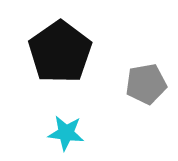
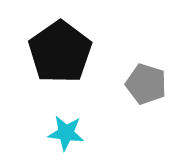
gray pentagon: rotated 27 degrees clockwise
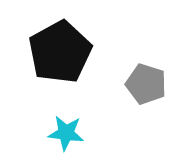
black pentagon: rotated 6 degrees clockwise
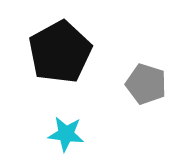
cyan star: moved 1 px down
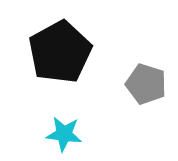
cyan star: moved 2 px left
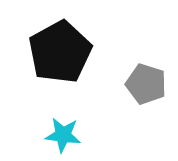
cyan star: moved 1 px left, 1 px down
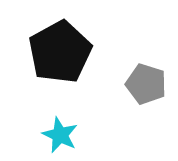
cyan star: moved 3 px left; rotated 18 degrees clockwise
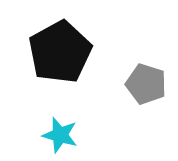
cyan star: rotated 9 degrees counterclockwise
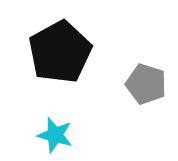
cyan star: moved 5 px left
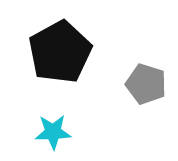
cyan star: moved 2 px left, 3 px up; rotated 18 degrees counterclockwise
